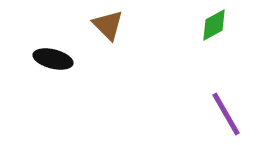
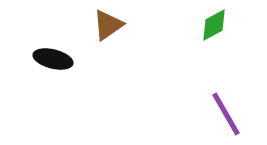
brown triangle: rotated 40 degrees clockwise
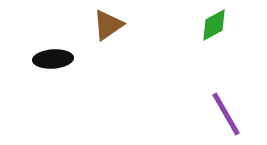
black ellipse: rotated 18 degrees counterclockwise
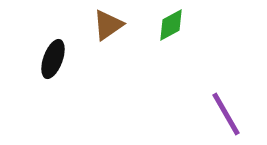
green diamond: moved 43 px left
black ellipse: rotated 66 degrees counterclockwise
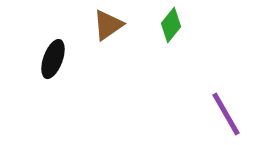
green diamond: rotated 24 degrees counterclockwise
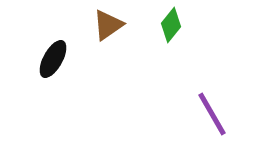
black ellipse: rotated 9 degrees clockwise
purple line: moved 14 px left
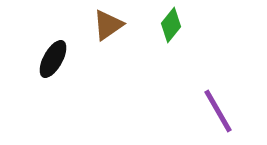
purple line: moved 6 px right, 3 px up
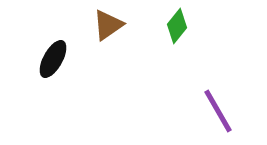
green diamond: moved 6 px right, 1 px down
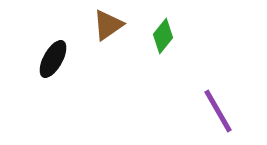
green diamond: moved 14 px left, 10 px down
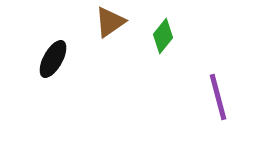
brown triangle: moved 2 px right, 3 px up
purple line: moved 14 px up; rotated 15 degrees clockwise
